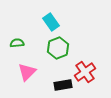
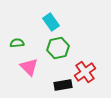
green hexagon: rotated 10 degrees clockwise
pink triangle: moved 2 px right, 5 px up; rotated 30 degrees counterclockwise
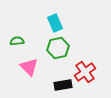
cyan rectangle: moved 4 px right, 1 px down; rotated 12 degrees clockwise
green semicircle: moved 2 px up
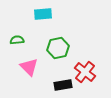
cyan rectangle: moved 12 px left, 9 px up; rotated 72 degrees counterclockwise
green semicircle: moved 1 px up
red cross: rotated 15 degrees counterclockwise
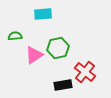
green semicircle: moved 2 px left, 4 px up
pink triangle: moved 5 px right, 12 px up; rotated 42 degrees clockwise
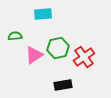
red cross: moved 1 px left, 15 px up; rotated 15 degrees clockwise
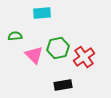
cyan rectangle: moved 1 px left, 1 px up
pink triangle: rotated 42 degrees counterclockwise
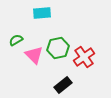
green semicircle: moved 1 px right, 4 px down; rotated 24 degrees counterclockwise
black rectangle: rotated 30 degrees counterclockwise
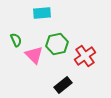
green semicircle: rotated 96 degrees clockwise
green hexagon: moved 1 px left, 4 px up
red cross: moved 1 px right, 1 px up
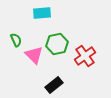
black rectangle: moved 9 px left
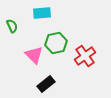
green semicircle: moved 4 px left, 14 px up
green hexagon: moved 1 px left, 1 px up
black rectangle: moved 8 px left, 1 px up
